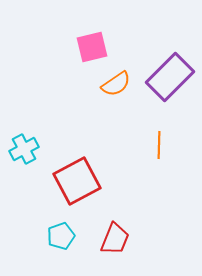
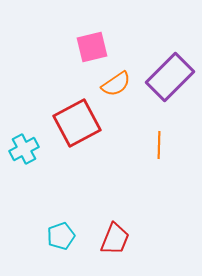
red square: moved 58 px up
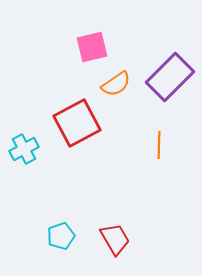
red trapezoid: rotated 52 degrees counterclockwise
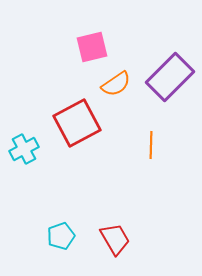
orange line: moved 8 px left
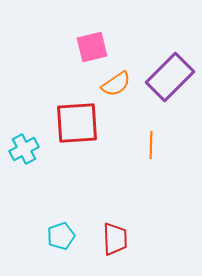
red square: rotated 24 degrees clockwise
red trapezoid: rotated 28 degrees clockwise
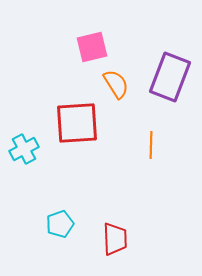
purple rectangle: rotated 24 degrees counterclockwise
orange semicircle: rotated 88 degrees counterclockwise
cyan pentagon: moved 1 px left, 12 px up
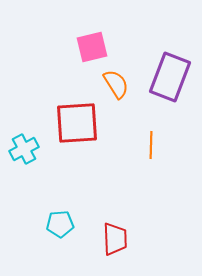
cyan pentagon: rotated 16 degrees clockwise
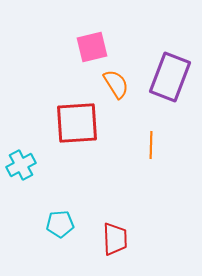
cyan cross: moved 3 px left, 16 px down
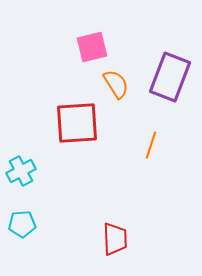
orange line: rotated 16 degrees clockwise
cyan cross: moved 6 px down
cyan pentagon: moved 38 px left
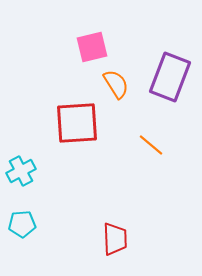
orange line: rotated 68 degrees counterclockwise
